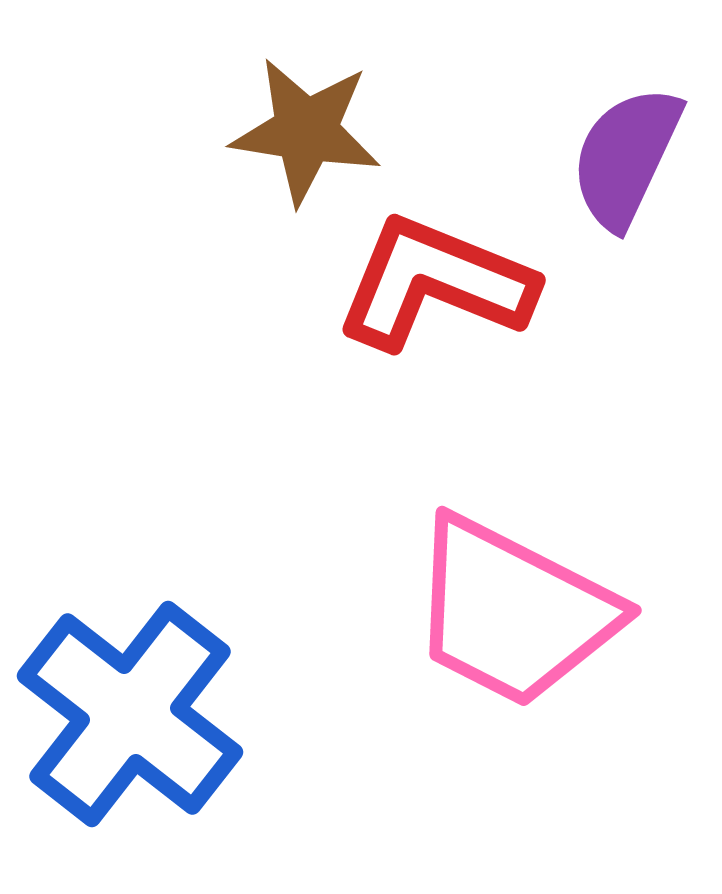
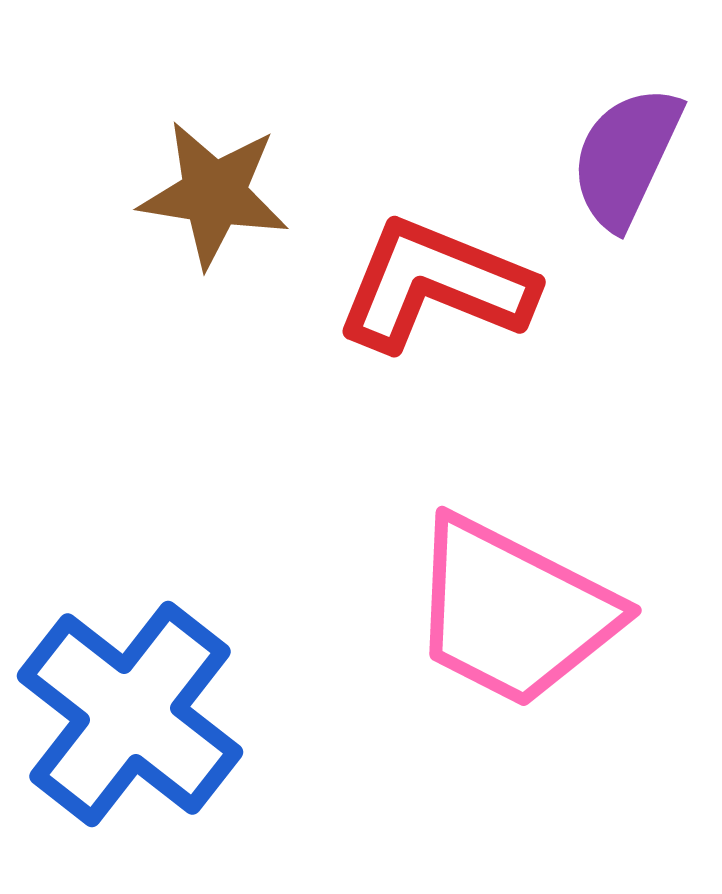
brown star: moved 92 px left, 63 px down
red L-shape: moved 2 px down
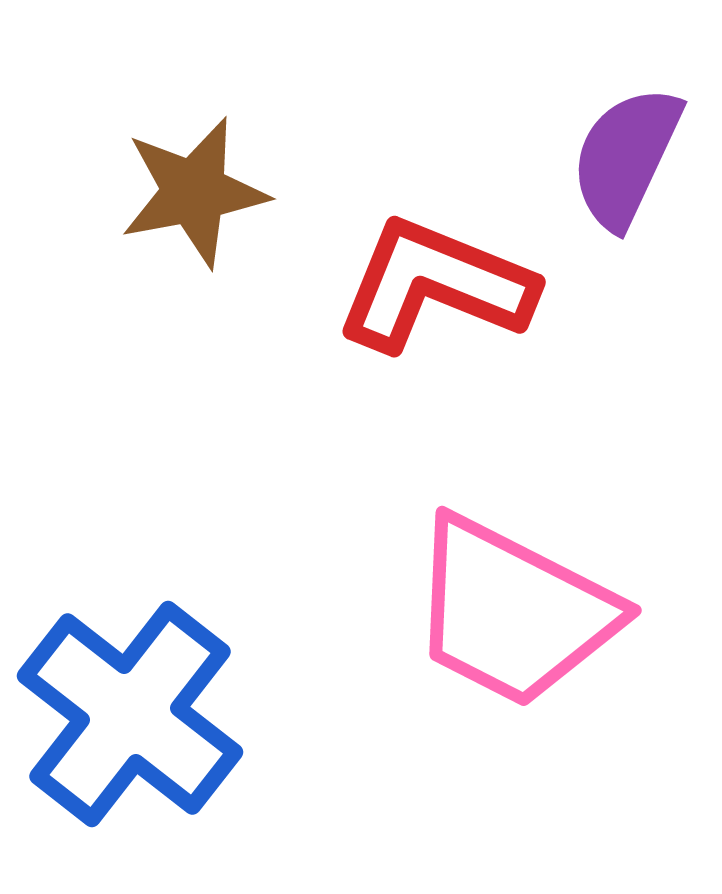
brown star: moved 20 px left, 2 px up; rotated 20 degrees counterclockwise
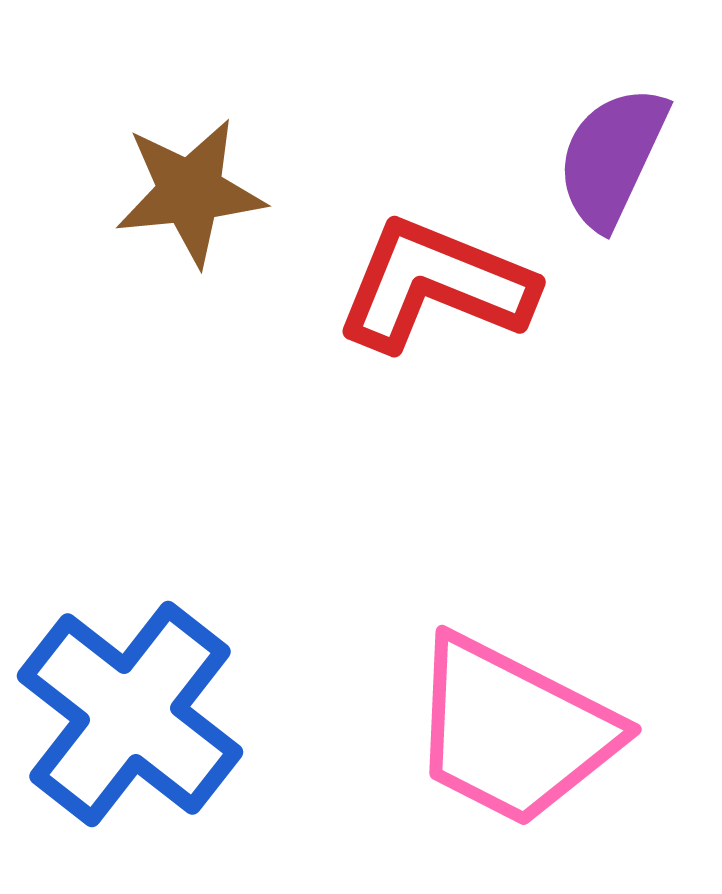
purple semicircle: moved 14 px left
brown star: moved 4 px left; rotated 5 degrees clockwise
pink trapezoid: moved 119 px down
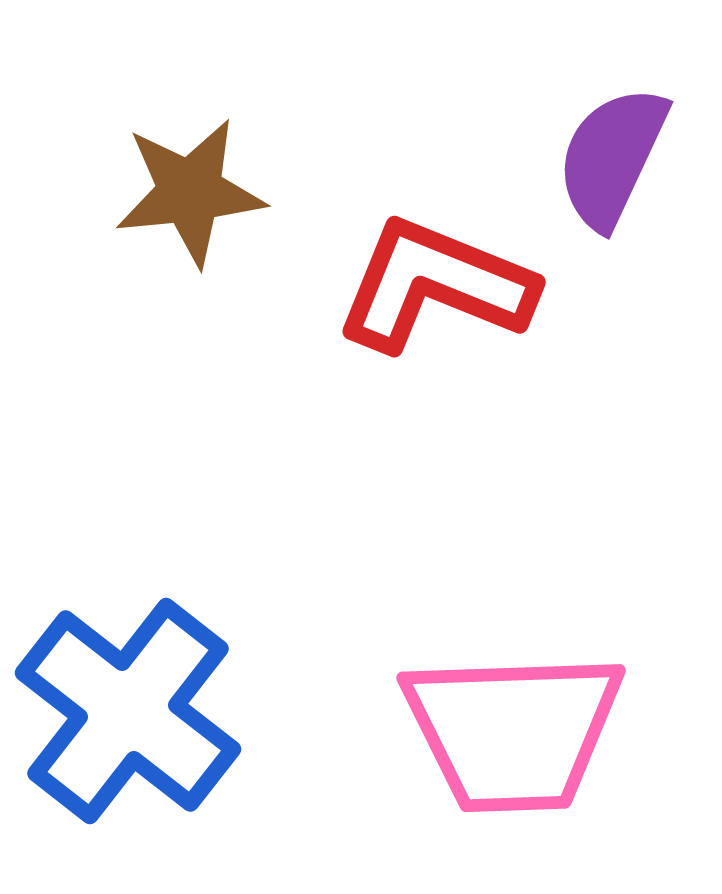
blue cross: moved 2 px left, 3 px up
pink trapezoid: rotated 29 degrees counterclockwise
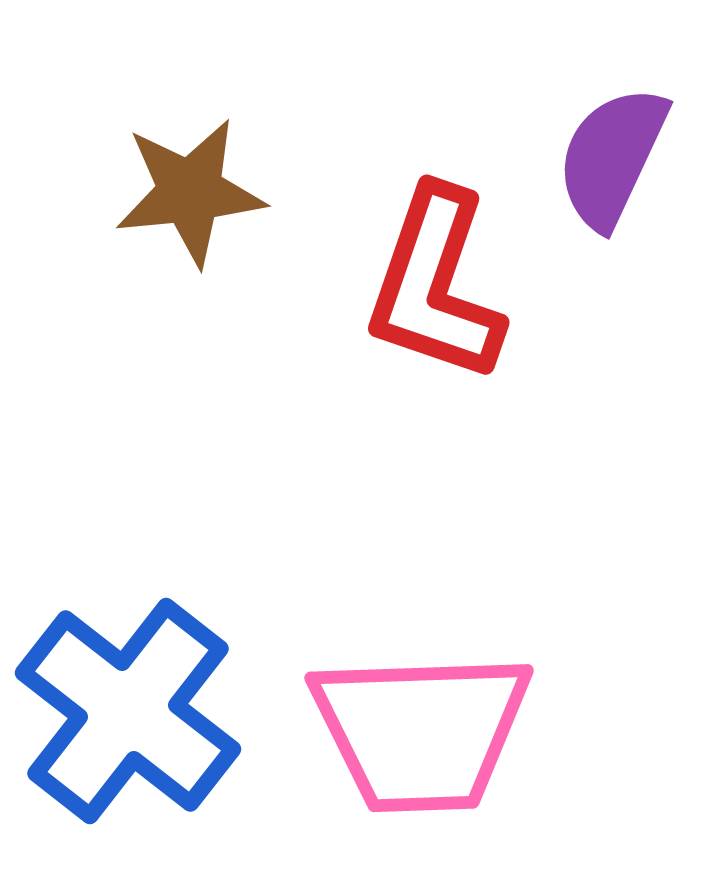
red L-shape: rotated 93 degrees counterclockwise
pink trapezoid: moved 92 px left
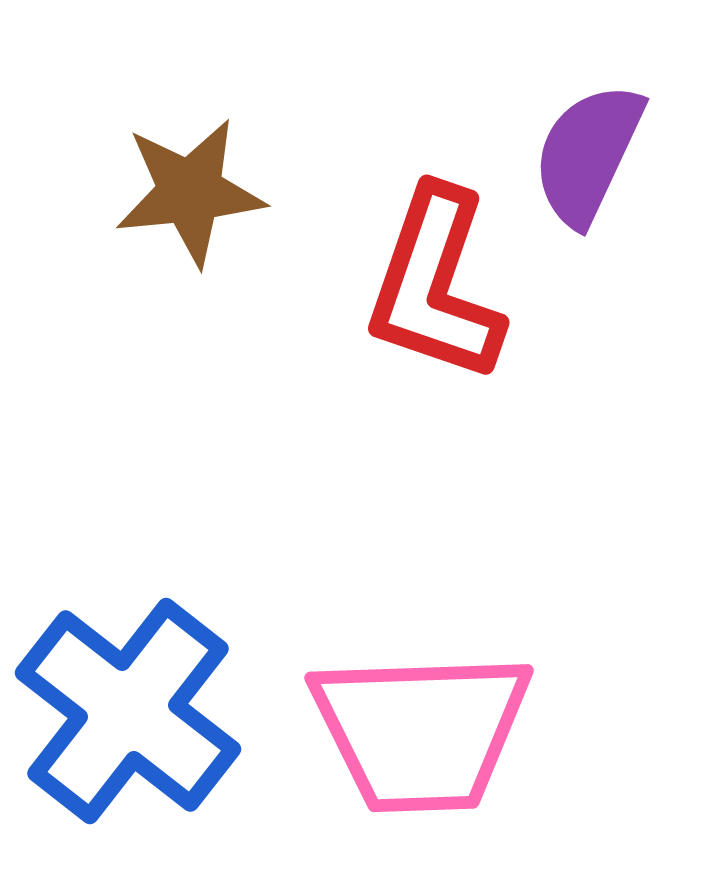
purple semicircle: moved 24 px left, 3 px up
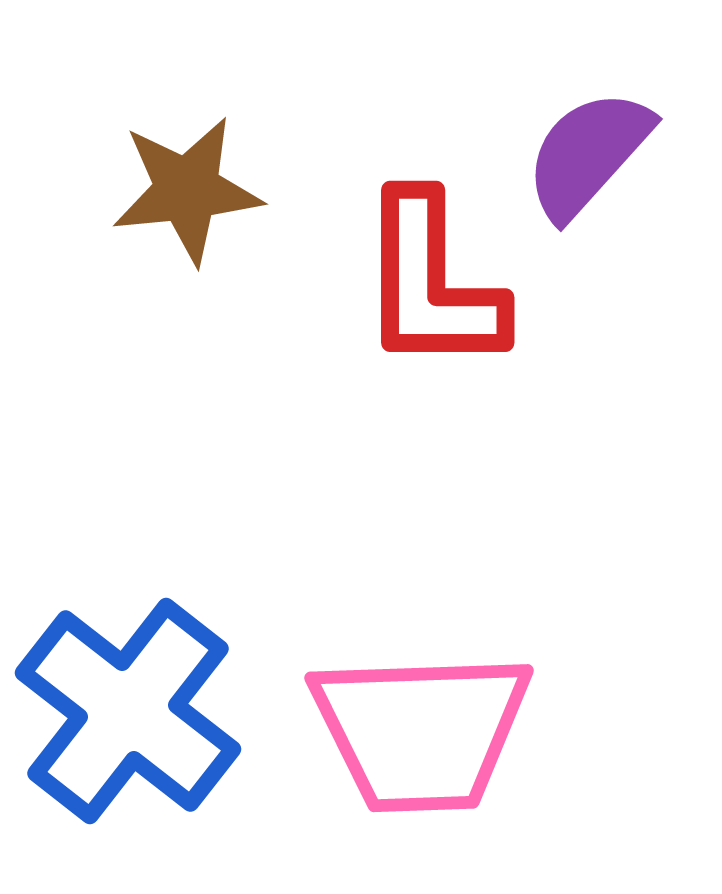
purple semicircle: rotated 17 degrees clockwise
brown star: moved 3 px left, 2 px up
red L-shape: moved 4 px left, 2 px up; rotated 19 degrees counterclockwise
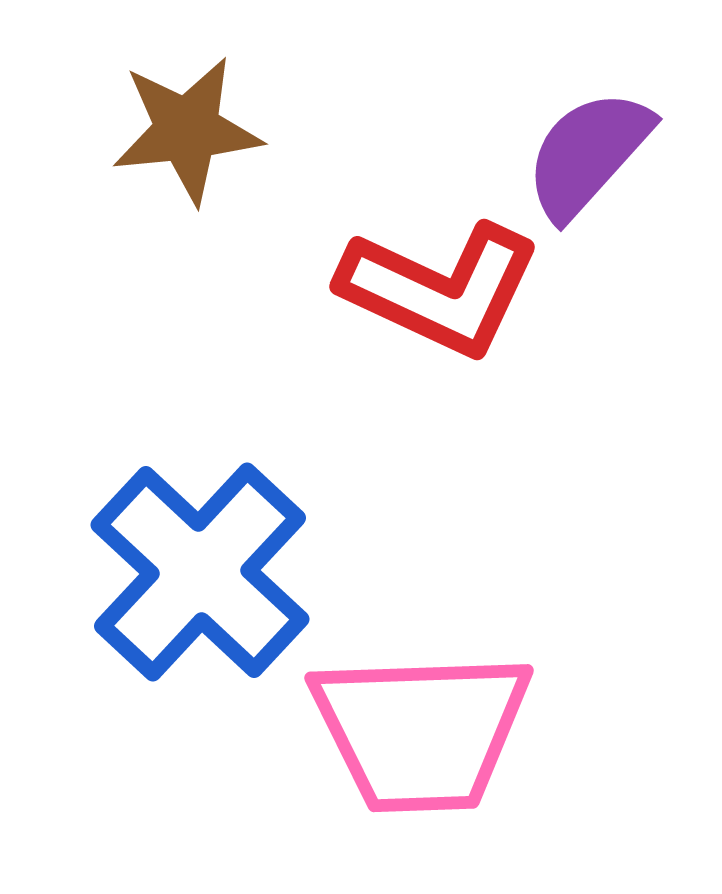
brown star: moved 60 px up
red L-shape: moved 9 px right, 6 px down; rotated 65 degrees counterclockwise
blue cross: moved 72 px right, 139 px up; rotated 5 degrees clockwise
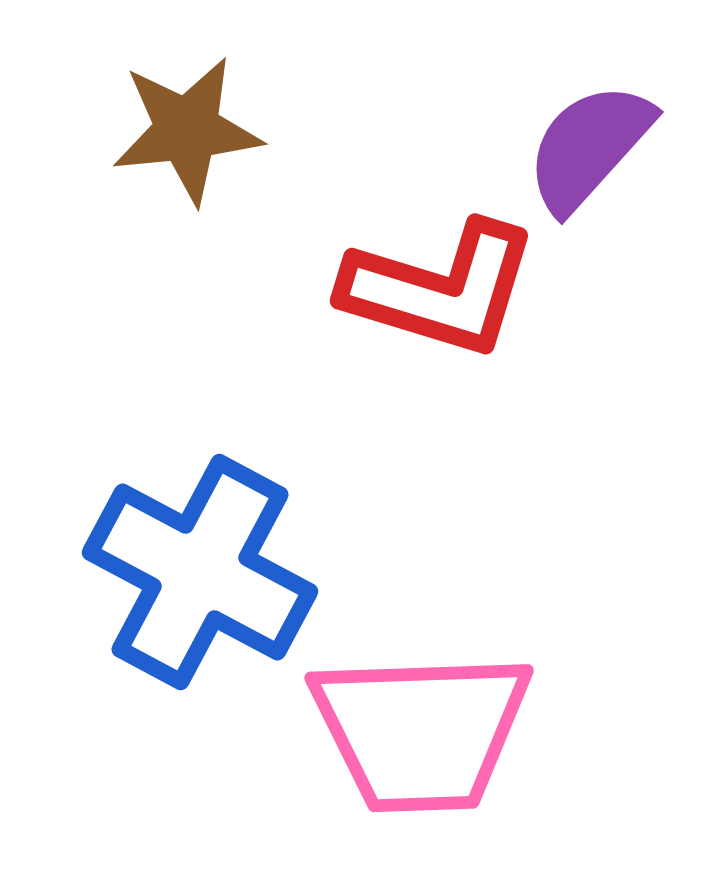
purple semicircle: moved 1 px right, 7 px up
red L-shape: rotated 8 degrees counterclockwise
blue cross: rotated 15 degrees counterclockwise
